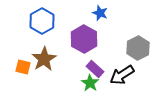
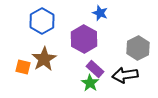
black arrow: moved 3 px right; rotated 25 degrees clockwise
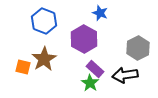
blue hexagon: moved 2 px right; rotated 10 degrees counterclockwise
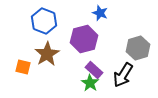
purple hexagon: rotated 16 degrees clockwise
gray hexagon: rotated 10 degrees clockwise
brown star: moved 3 px right, 5 px up
purple rectangle: moved 1 px left, 1 px down
black arrow: moved 2 px left; rotated 50 degrees counterclockwise
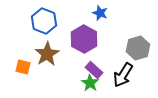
purple hexagon: rotated 16 degrees counterclockwise
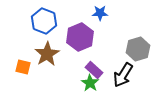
blue star: rotated 21 degrees counterclockwise
purple hexagon: moved 4 px left, 2 px up; rotated 8 degrees clockwise
gray hexagon: moved 1 px down
